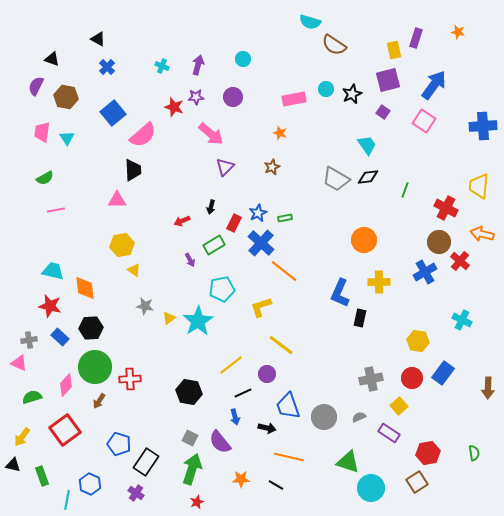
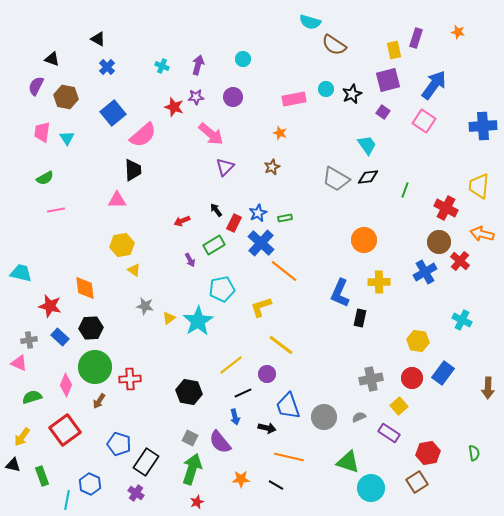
black arrow at (211, 207): moved 5 px right, 3 px down; rotated 128 degrees clockwise
cyan trapezoid at (53, 271): moved 32 px left, 2 px down
pink diamond at (66, 385): rotated 20 degrees counterclockwise
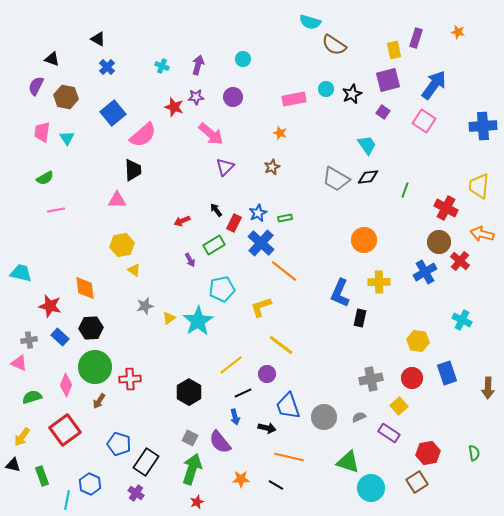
gray star at (145, 306): rotated 24 degrees counterclockwise
blue rectangle at (443, 373): moved 4 px right; rotated 55 degrees counterclockwise
black hexagon at (189, 392): rotated 20 degrees clockwise
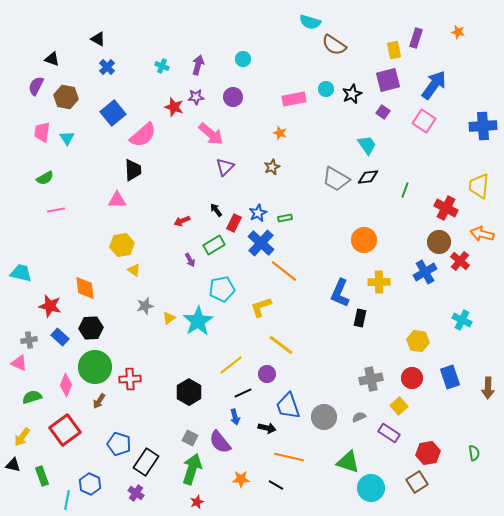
blue rectangle at (447, 373): moved 3 px right, 4 px down
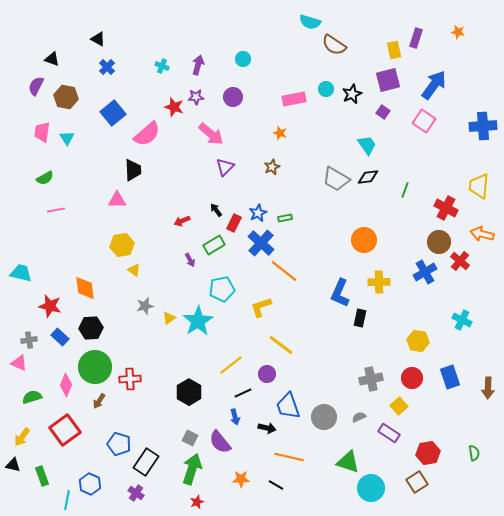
pink semicircle at (143, 135): moved 4 px right, 1 px up
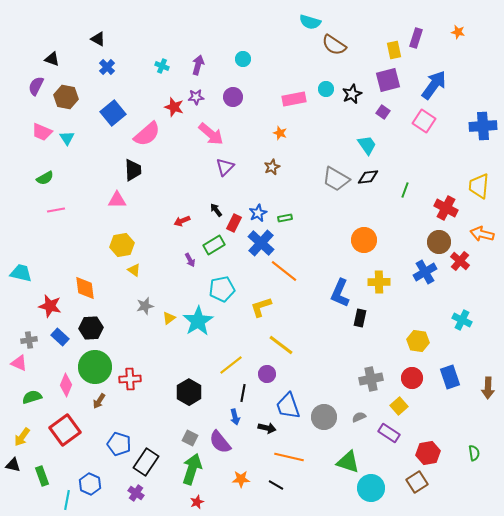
pink trapezoid at (42, 132): rotated 75 degrees counterclockwise
black line at (243, 393): rotated 54 degrees counterclockwise
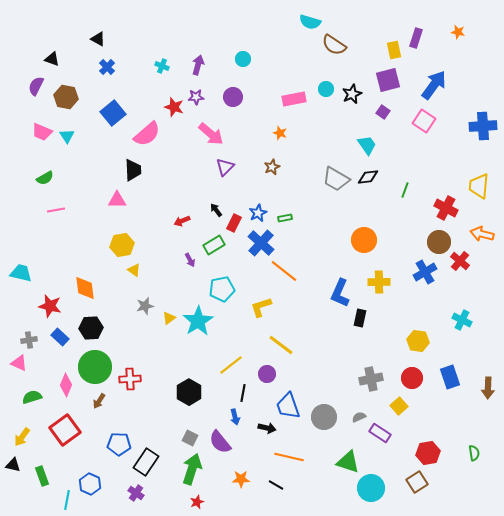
cyan triangle at (67, 138): moved 2 px up
purple rectangle at (389, 433): moved 9 px left
blue pentagon at (119, 444): rotated 15 degrees counterclockwise
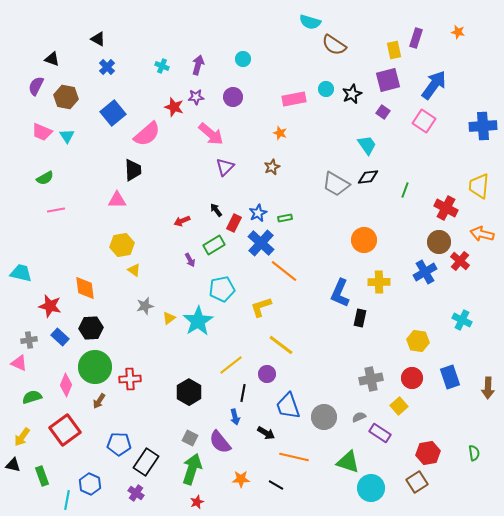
gray trapezoid at (336, 179): moved 5 px down
black arrow at (267, 428): moved 1 px left, 5 px down; rotated 18 degrees clockwise
orange line at (289, 457): moved 5 px right
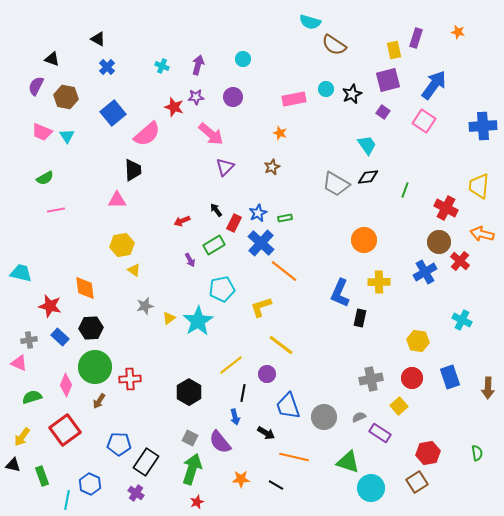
green semicircle at (474, 453): moved 3 px right
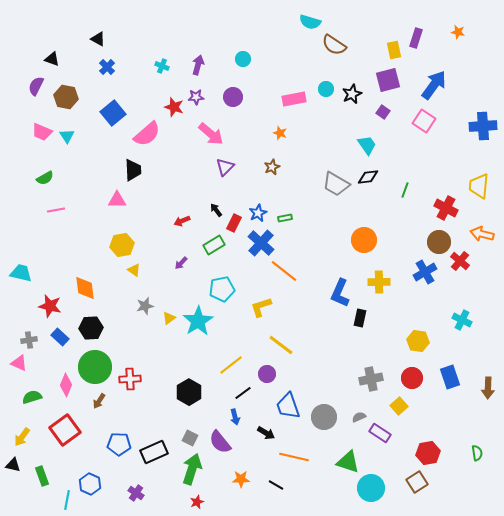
purple arrow at (190, 260): moved 9 px left, 3 px down; rotated 72 degrees clockwise
black line at (243, 393): rotated 42 degrees clockwise
black rectangle at (146, 462): moved 8 px right, 10 px up; rotated 32 degrees clockwise
